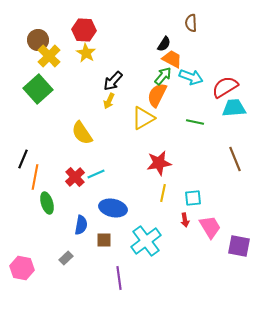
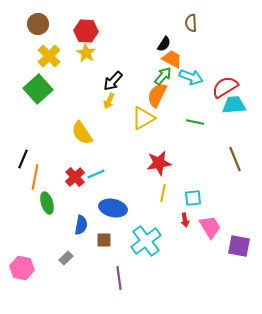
red hexagon: moved 2 px right, 1 px down
brown circle: moved 16 px up
cyan trapezoid: moved 3 px up
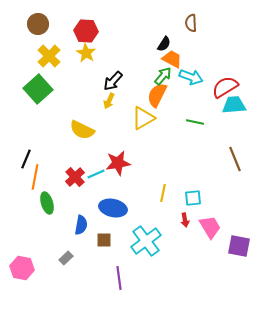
yellow semicircle: moved 3 px up; rotated 30 degrees counterclockwise
black line: moved 3 px right
red star: moved 41 px left
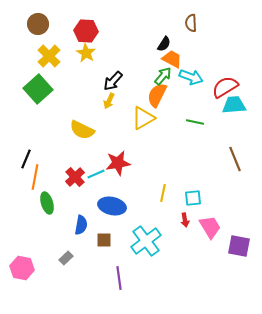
blue ellipse: moved 1 px left, 2 px up
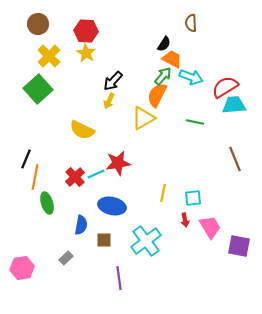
pink hexagon: rotated 20 degrees counterclockwise
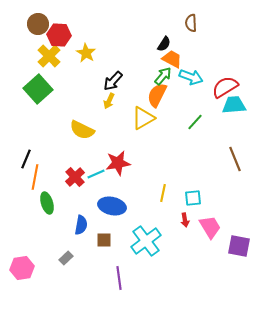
red hexagon: moved 27 px left, 4 px down
green line: rotated 60 degrees counterclockwise
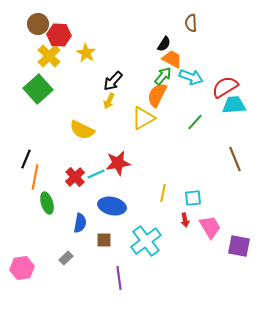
blue semicircle: moved 1 px left, 2 px up
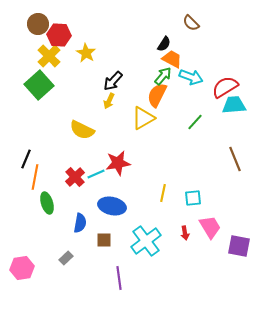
brown semicircle: rotated 42 degrees counterclockwise
green square: moved 1 px right, 4 px up
red arrow: moved 13 px down
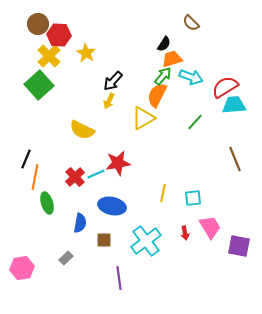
orange trapezoid: rotated 45 degrees counterclockwise
